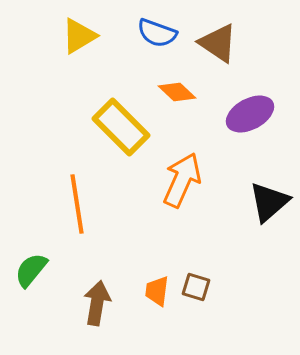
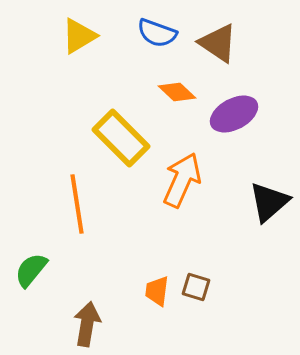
purple ellipse: moved 16 px left
yellow rectangle: moved 11 px down
brown arrow: moved 10 px left, 21 px down
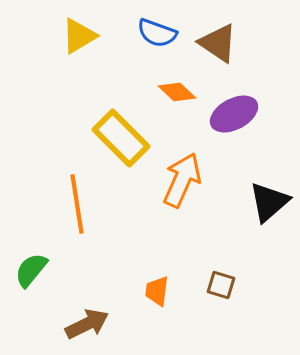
brown square: moved 25 px right, 2 px up
brown arrow: rotated 54 degrees clockwise
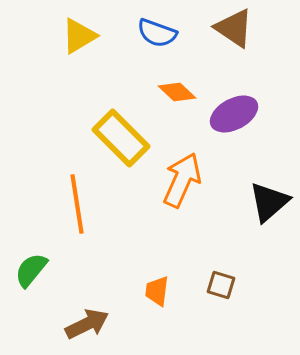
brown triangle: moved 16 px right, 15 px up
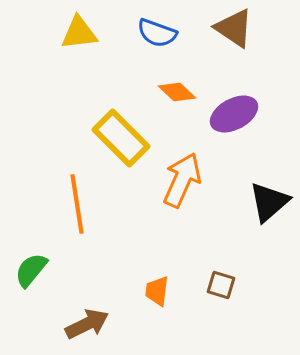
yellow triangle: moved 3 px up; rotated 24 degrees clockwise
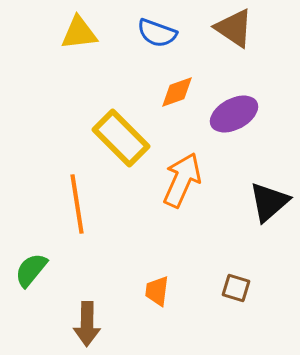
orange diamond: rotated 63 degrees counterclockwise
brown square: moved 15 px right, 3 px down
brown arrow: rotated 117 degrees clockwise
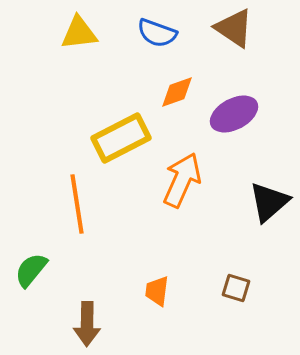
yellow rectangle: rotated 72 degrees counterclockwise
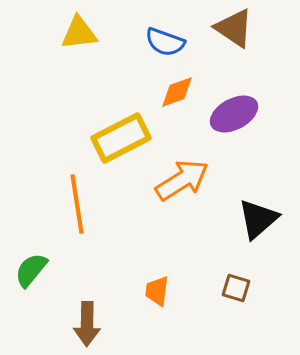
blue semicircle: moved 8 px right, 9 px down
orange arrow: rotated 34 degrees clockwise
black triangle: moved 11 px left, 17 px down
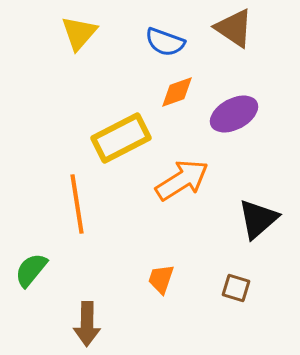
yellow triangle: rotated 42 degrees counterclockwise
orange trapezoid: moved 4 px right, 12 px up; rotated 12 degrees clockwise
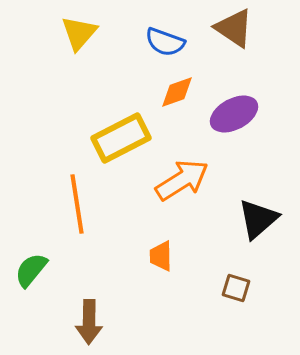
orange trapezoid: moved 23 px up; rotated 20 degrees counterclockwise
brown arrow: moved 2 px right, 2 px up
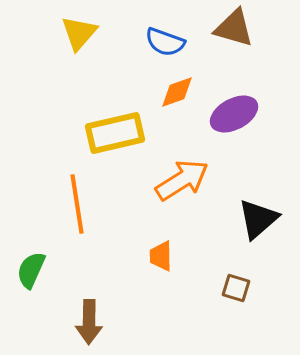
brown triangle: rotated 18 degrees counterclockwise
yellow rectangle: moved 6 px left, 5 px up; rotated 14 degrees clockwise
green semicircle: rotated 15 degrees counterclockwise
